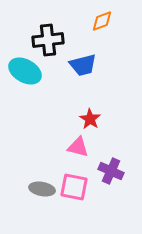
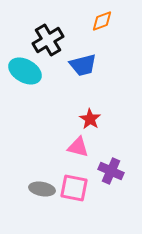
black cross: rotated 24 degrees counterclockwise
pink square: moved 1 px down
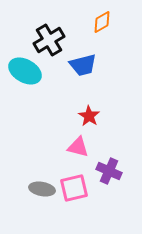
orange diamond: moved 1 px down; rotated 10 degrees counterclockwise
black cross: moved 1 px right
red star: moved 1 px left, 3 px up
purple cross: moved 2 px left
pink square: rotated 24 degrees counterclockwise
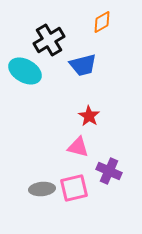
gray ellipse: rotated 15 degrees counterclockwise
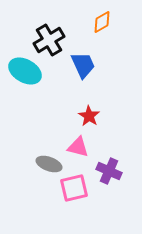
blue trapezoid: rotated 100 degrees counterclockwise
gray ellipse: moved 7 px right, 25 px up; rotated 25 degrees clockwise
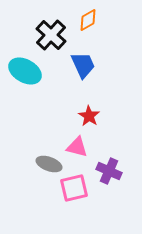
orange diamond: moved 14 px left, 2 px up
black cross: moved 2 px right, 5 px up; rotated 16 degrees counterclockwise
pink triangle: moved 1 px left
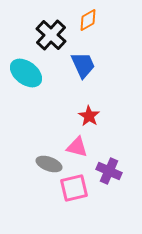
cyan ellipse: moved 1 px right, 2 px down; rotated 8 degrees clockwise
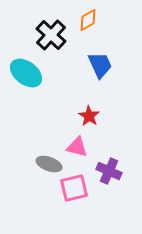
blue trapezoid: moved 17 px right
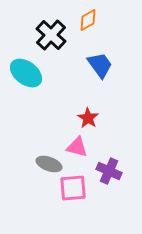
blue trapezoid: rotated 12 degrees counterclockwise
red star: moved 1 px left, 2 px down
pink square: moved 1 px left; rotated 8 degrees clockwise
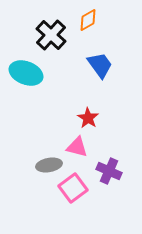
cyan ellipse: rotated 16 degrees counterclockwise
gray ellipse: moved 1 px down; rotated 30 degrees counterclockwise
pink square: rotated 32 degrees counterclockwise
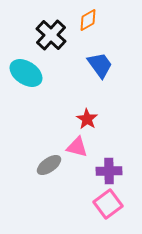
cyan ellipse: rotated 12 degrees clockwise
red star: moved 1 px left, 1 px down
gray ellipse: rotated 25 degrees counterclockwise
purple cross: rotated 25 degrees counterclockwise
pink square: moved 35 px right, 16 px down
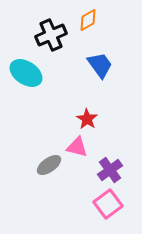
black cross: rotated 24 degrees clockwise
purple cross: moved 1 px right, 1 px up; rotated 35 degrees counterclockwise
